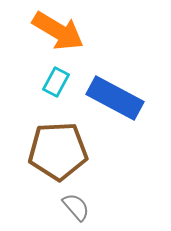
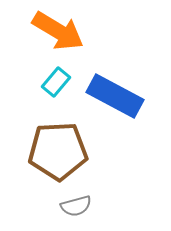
cyan rectangle: rotated 12 degrees clockwise
blue rectangle: moved 2 px up
gray semicircle: moved 1 px up; rotated 116 degrees clockwise
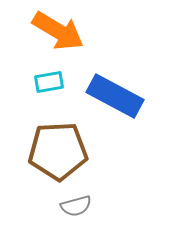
cyan rectangle: moved 7 px left; rotated 40 degrees clockwise
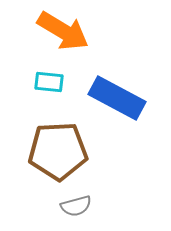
orange arrow: moved 5 px right
cyan rectangle: rotated 16 degrees clockwise
blue rectangle: moved 2 px right, 2 px down
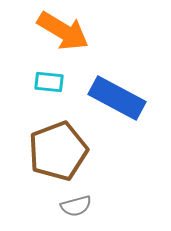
brown pentagon: rotated 18 degrees counterclockwise
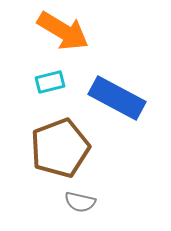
cyan rectangle: moved 1 px right; rotated 20 degrees counterclockwise
brown pentagon: moved 2 px right, 3 px up
gray semicircle: moved 4 px right, 4 px up; rotated 28 degrees clockwise
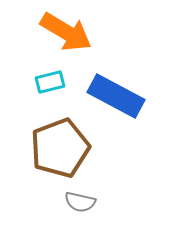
orange arrow: moved 3 px right, 1 px down
blue rectangle: moved 1 px left, 2 px up
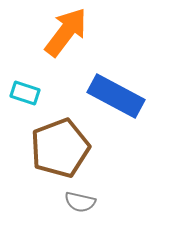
orange arrow: rotated 84 degrees counterclockwise
cyan rectangle: moved 25 px left, 11 px down; rotated 32 degrees clockwise
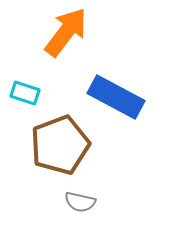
blue rectangle: moved 1 px down
brown pentagon: moved 3 px up
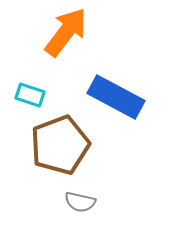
cyan rectangle: moved 5 px right, 2 px down
